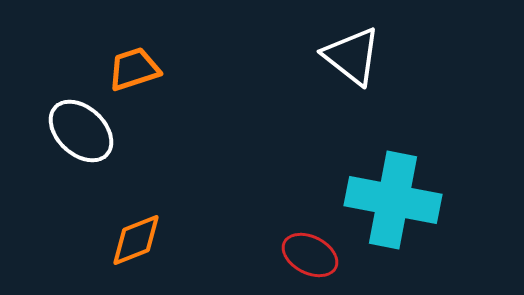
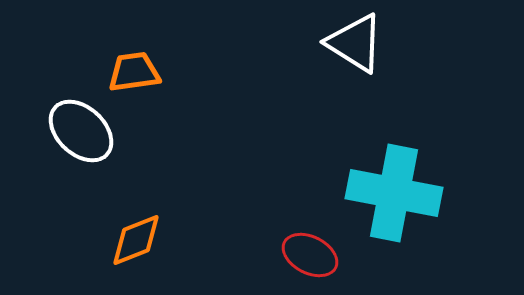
white triangle: moved 3 px right, 13 px up; rotated 6 degrees counterclockwise
orange trapezoid: moved 3 px down; rotated 10 degrees clockwise
cyan cross: moved 1 px right, 7 px up
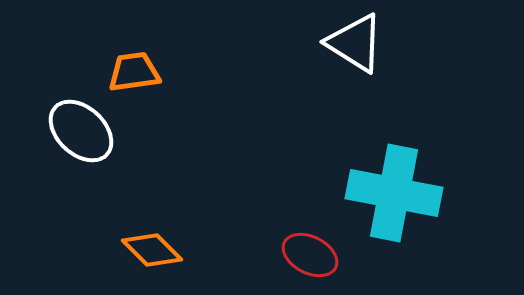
orange diamond: moved 16 px right, 10 px down; rotated 66 degrees clockwise
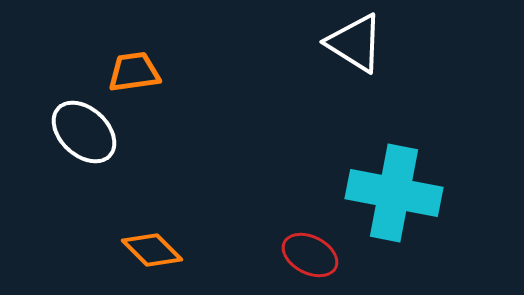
white ellipse: moved 3 px right, 1 px down
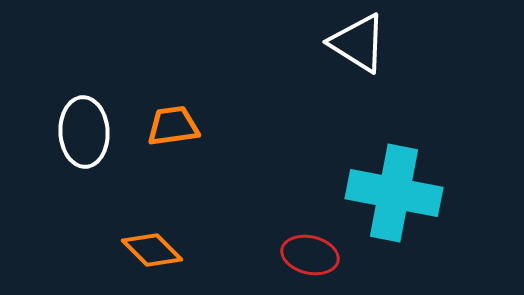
white triangle: moved 3 px right
orange trapezoid: moved 39 px right, 54 px down
white ellipse: rotated 44 degrees clockwise
red ellipse: rotated 14 degrees counterclockwise
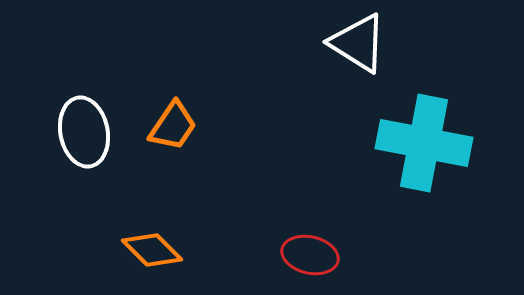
orange trapezoid: rotated 132 degrees clockwise
white ellipse: rotated 8 degrees counterclockwise
cyan cross: moved 30 px right, 50 px up
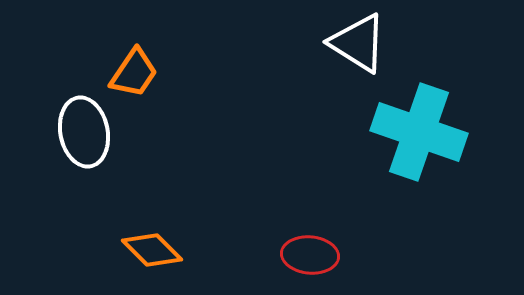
orange trapezoid: moved 39 px left, 53 px up
cyan cross: moved 5 px left, 11 px up; rotated 8 degrees clockwise
red ellipse: rotated 8 degrees counterclockwise
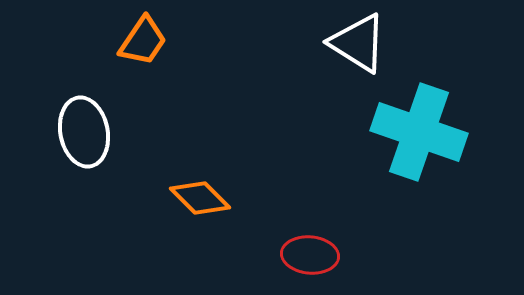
orange trapezoid: moved 9 px right, 32 px up
orange diamond: moved 48 px right, 52 px up
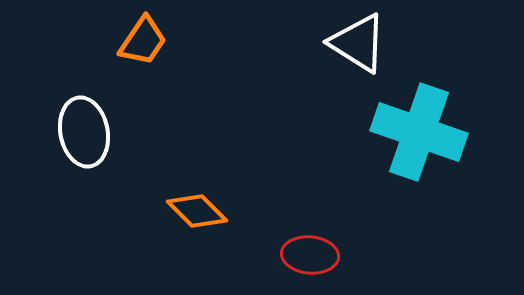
orange diamond: moved 3 px left, 13 px down
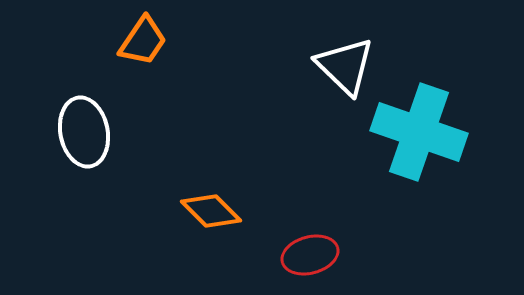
white triangle: moved 13 px left, 23 px down; rotated 12 degrees clockwise
orange diamond: moved 14 px right
red ellipse: rotated 20 degrees counterclockwise
